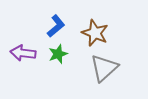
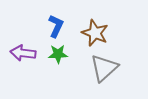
blue L-shape: rotated 25 degrees counterclockwise
green star: rotated 18 degrees clockwise
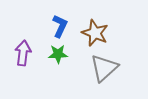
blue L-shape: moved 4 px right
purple arrow: rotated 90 degrees clockwise
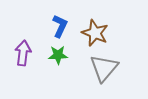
green star: moved 1 px down
gray triangle: rotated 8 degrees counterclockwise
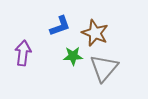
blue L-shape: rotated 45 degrees clockwise
green star: moved 15 px right, 1 px down
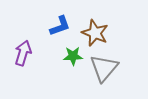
purple arrow: rotated 10 degrees clockwise
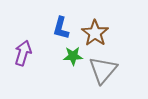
blue L-shape: moved 1 px right, 2 px down; rotated 125 degrees clockwise
brown star: rotated 12 degrees clockwise
gray triangle: moved 1 px left, 2 px down
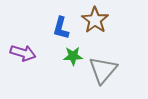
brown star: moved 13 px up
purple arrow: rotated 90 degrees clockwise
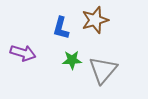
brown star: rotated 20 degrees clockwise
green star: moved 1 px left, 4 px down
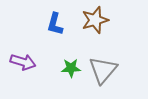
blue L-shape: moved 6 px left, 4 px up
purple arrow: moved 9 px down
green star: moved 1 px left, 8 px down
